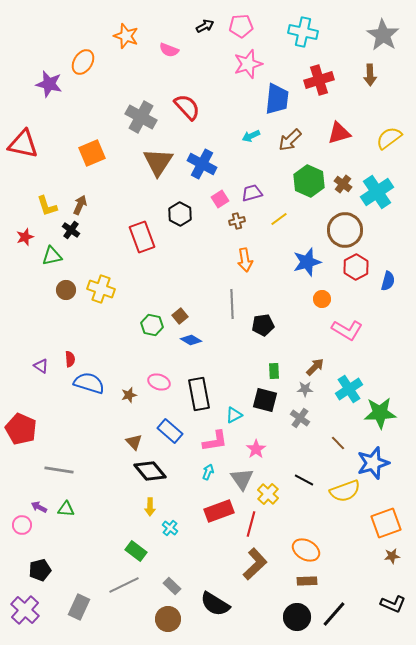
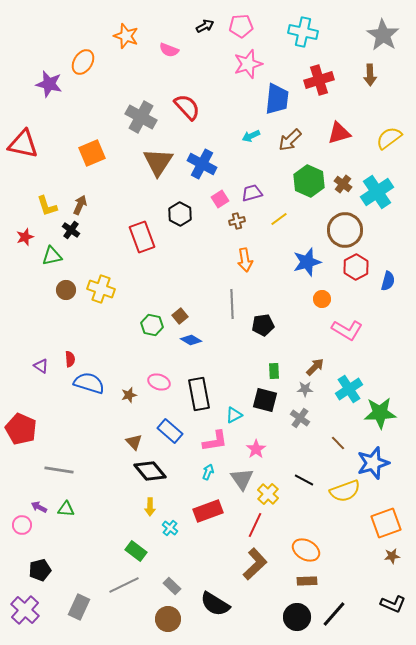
red rectangle at (219, 511): moved 11 px left
red line at (251, 524): moved 4 px right, 1 px down; rotated 10 degrees clockwise
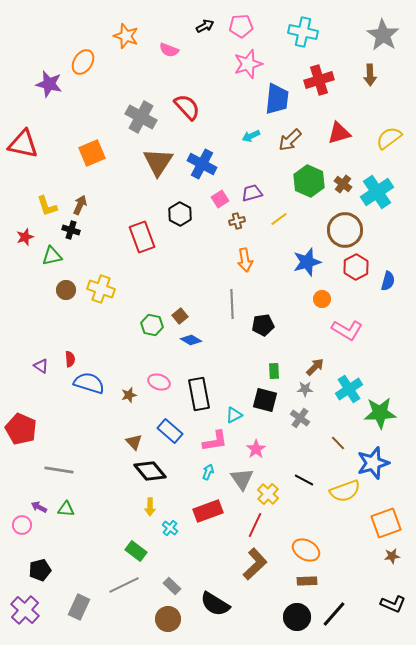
black cross at (71, 230): rotated 18 degrees counterclockwise
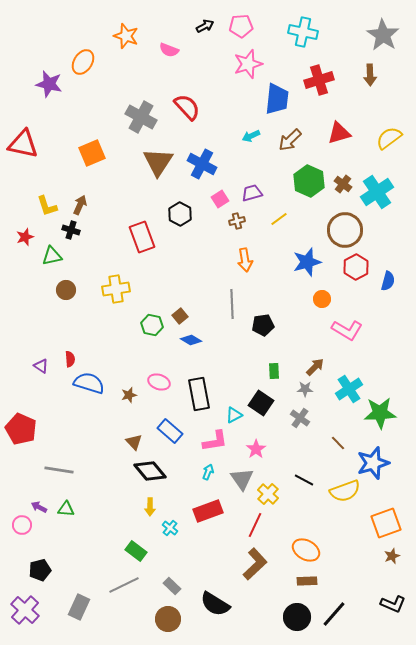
yellow cross at (101, 289): moved 15 px right; rotated 28 degrees counterclockwise
black square at (265, 400): moved 4 px left, 3 px down; rotated 20 degrees clockwise
brown star at (392, 556): rotated 14 degrees counterclockwise
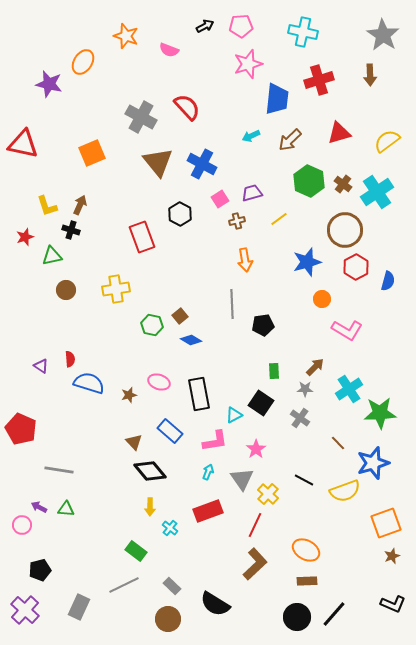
yellow semicircle at (389, 138): moved 2 px left, 3 px down
brown triangle at (158, 162): rotated 12 degrees counterclockwise
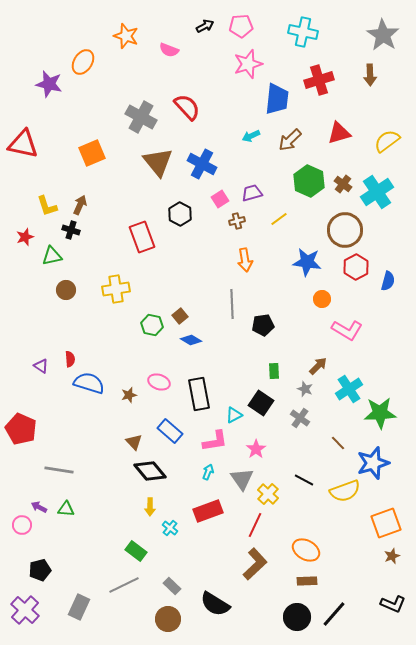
blue star at (307, 262): rotated 24 degrees clockwise
brown arrow at (315, 367): moved 3 px right, 1 px up
gray star at (305, 389): rotated 21 degrees clockwise
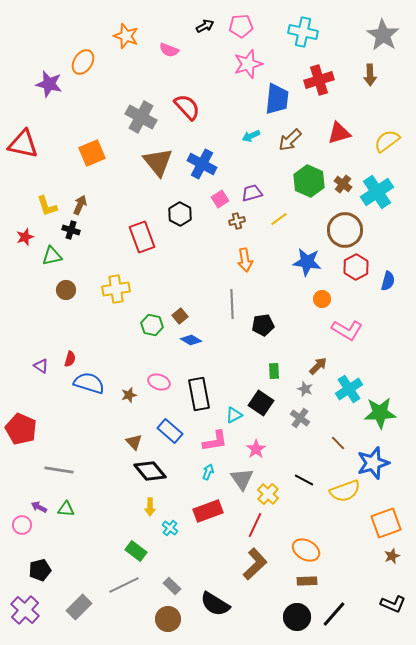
red semicircle at (70, 359): rotated 21 degrees clockwise
gray rectangle at (79, 607): rotated 20 degrees clockwise
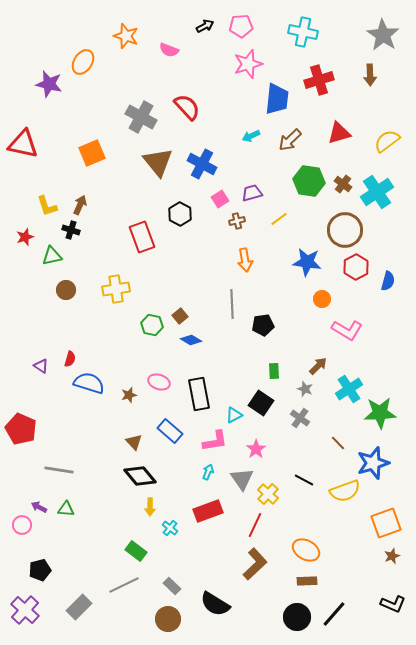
green hexagon at (309, 181): rotated 16 degrees counterclockwise
black diamond at (150, 471): moved 10 px left, 5 px down
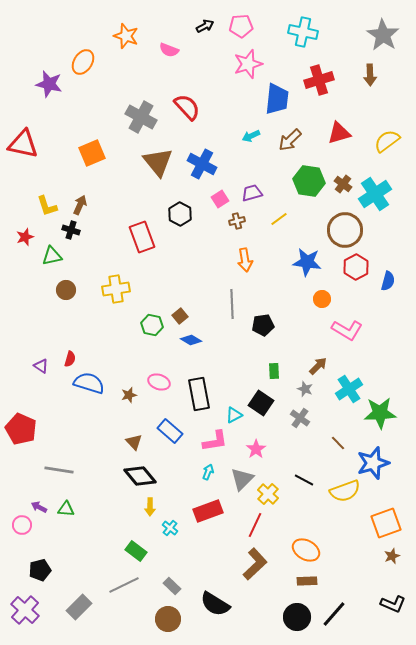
cyan cross at (377, 192): moved 2 px left, 2 px down
gray triangle at (242, 479): rotated 20 degrees clockwise
